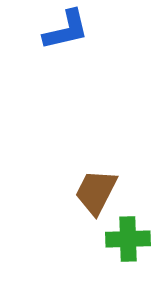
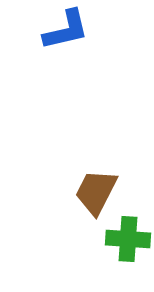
green cross: rotated 6 degrees clockwise
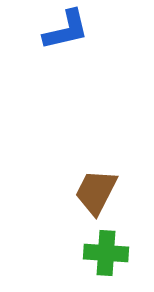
green cross: moved 22 px left, 14 px down
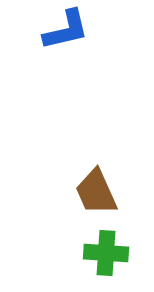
brown trapezoid: rotated 51 degrees counterclockwise
